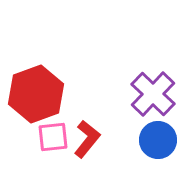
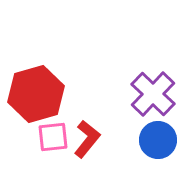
red hexagon: rotated 4 degrees clockwise
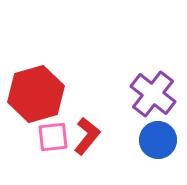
purple cross: rotated 6 degrees counterclockwise
red L-shape: moved 3 px up
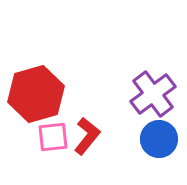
purple cross: rotated 15 degrees clockwise
blue circle: moved 1 px right, 1 px up
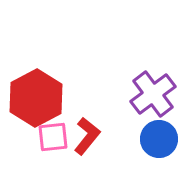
red hexagon: moved 4 px down; rotated 12 degrees counterclockwise
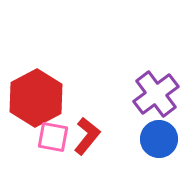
purple cross: moved 3 px right
pink square: rotated 16 degrees clockwise
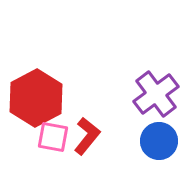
blue circle: moved 2 px down
